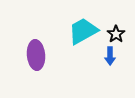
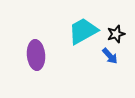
black star: rotated 18 degrees clockwise
blue arrow: rotated 42 degrees counterclockwise
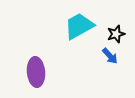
cyan trapezoid: moved 4 px left, 5 px up
purple ellipse: moved 17 px down
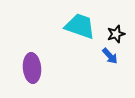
cyan trapezoid: moved 1 px right; rotated 48 degrees clockwise
purple ellipse: moved 4 px left, 4 px up
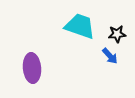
black star: moved 1 px right; rotated 12 degrees clockwise
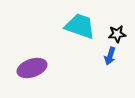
blue arrow: rotated 60 degrees clockwise
purple ellipse: rotated 76 degrees clockwise
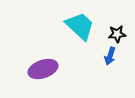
cyan trapezoid: rotated 24 degrees clockwise
purple ellipse: moved 11 px right, 1 px down
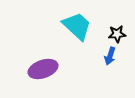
cyan trapezoid: moved 3 px left
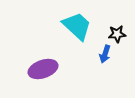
blue arrow: moved 5 px left, 2 px up
